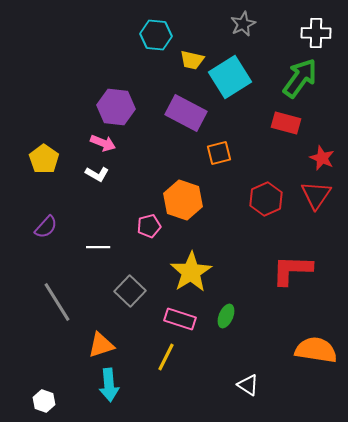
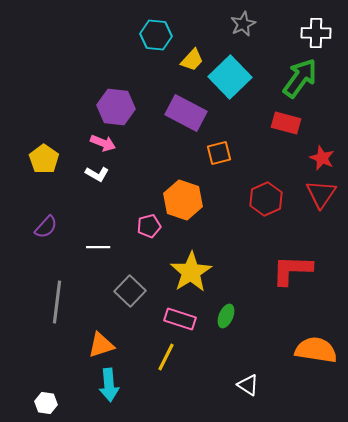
yellow trapezoid: rotated 60 degrees counterclockwise
cyan square: rotated 12 degrees counterclockwise
red triangle: moved 5 px right, 1 px up
gray line: rotated 39 degrees clockwise
white hexagon: moved 2 px right, 2 px down; rotated 10 degrees counterclockwise
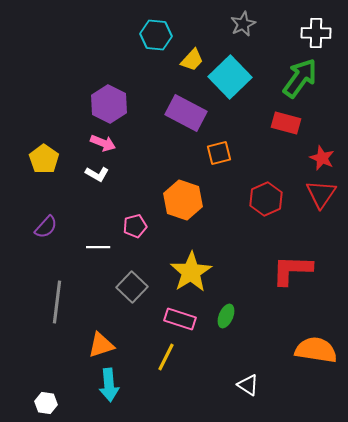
purple hexagon: moved 7 px left, 3 px up; rotated 21 degrees clockwise
pink pentagon: moved 14 px left
gray square: moved 2 px right, 4 px up
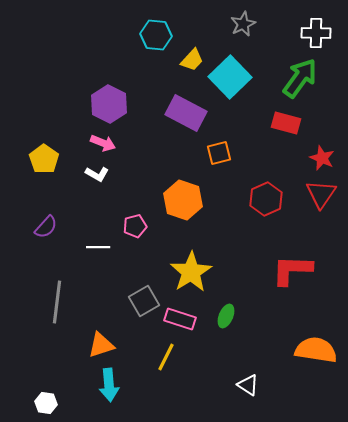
gray square: moved 12 px right, 14 px down; rotated 16 degrees clockwise
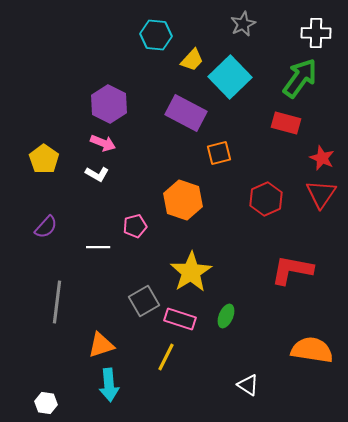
red L-shape: rotated 9 degrees clockwise
orange semicircle: moved 4 px left
